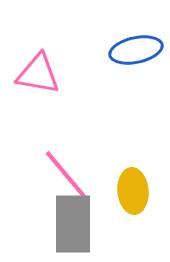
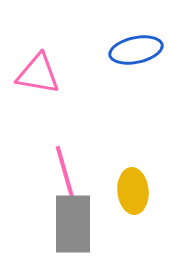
pink line: moved 1 px left; rotated 24 degrees clockwise
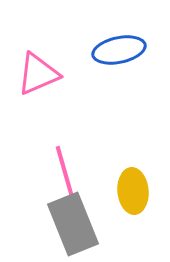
blue ellipse: moved 17 px left
pink triangle: rotated 33 degrees counterclockwise
gray rectangle: rotated 22 degrees counterclockwise
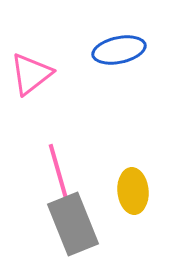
pink triangle: moved 7 px left; rotated 15 degrees counterclockwise
pink line: moved 7 px left, 2 px up
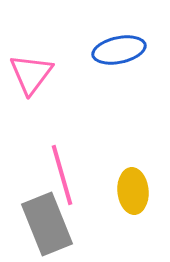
pink triangle: rotated 15 degrees counterclockwise
pink line: moved 3 px right, 1 px down
gray rectangle: moved 26 px left
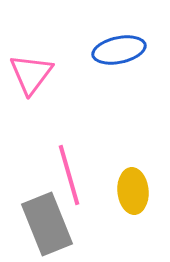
pink line: moved 7 px right
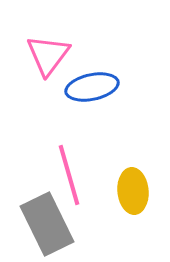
blue ellipse: moved 27 px left, 37 px down
pink triangle: moved 17 px right, 19 px up
gray rectangle: rotated 4 degrees counterclockwise
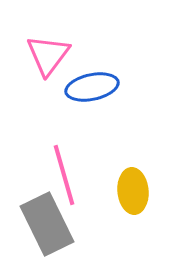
pink line: moved 5 px left
